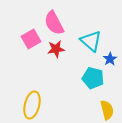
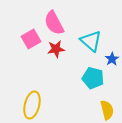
blue star: moved 2 px right
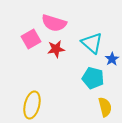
pink semicircle: rotated 45 degrees counterclockwise
cyan triangle: moved 1 px right, 2 px down
yellow semicircle: moved 2 px left, 3 px up
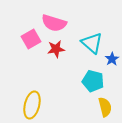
cyan pentagon: moved 3 px down
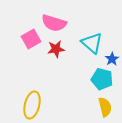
cyan pentagon: moved 9 px right, 2 px up
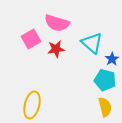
pink semicircle: moved 3 px right
cyan pentagon: moved 3 px right, 1 px down
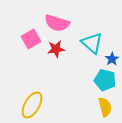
yellow ellipse: rotated 16 degrees clockwise
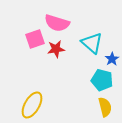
pink square: moved 4 px right; rotated 12 degrees clockwise
cyan pentagon: moved 3 px left
